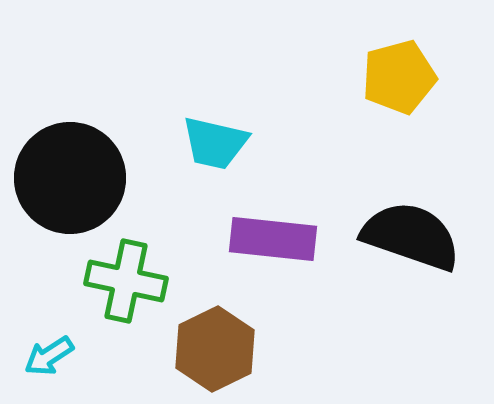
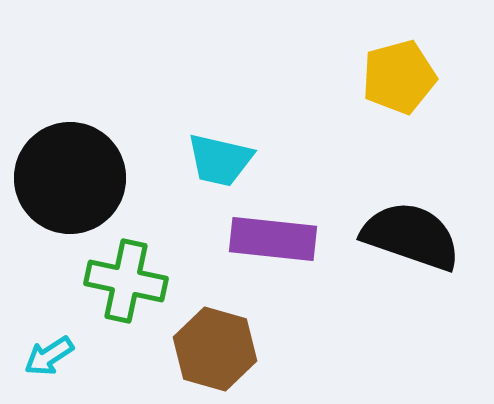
cyan trapezoid: moved 5 px right, 17 px down
brown hexagon: rotated 18 degrees counterclockwise
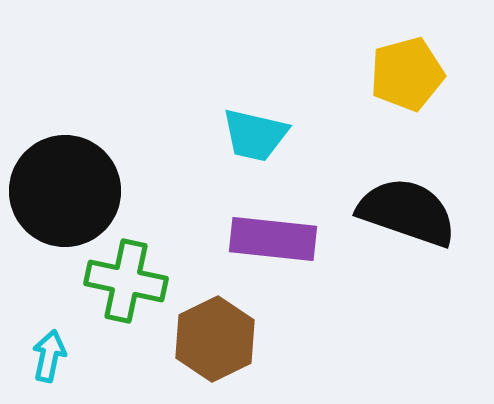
yellow pentagon: moved 8 px right, 3 px up
cyan trapezoid: moved 35 px right, 25 px up
black circle: moved 5 px left, 13 px down
black semicircle: moved 4 px left, 24 px up
brown hexagon: moved 10 px up; rotated 18 degrees clockwise
cyan arrow: rotated 135 degrees clockwise
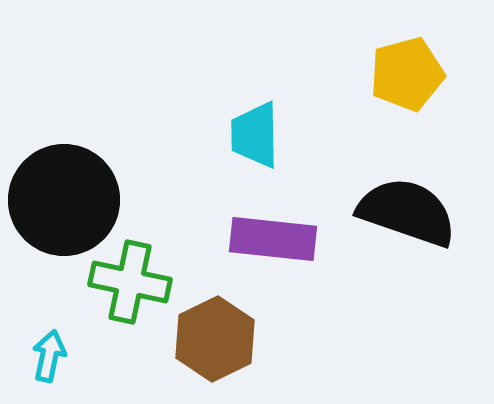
cyan trapezoid: rotated 76 degrees clockwise
black circle: moved 1 px left, 9 px down
green cross: moved 4 px right, 1 px down
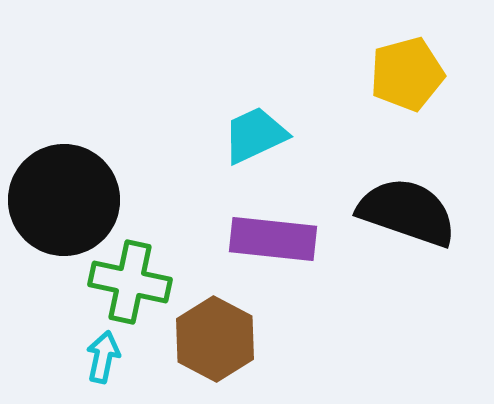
cyan trapezoid: rotated 66 degrees clockwise
brown hexagon: rotated 6 degrees counterclockwise
cyan arrow: moved 54 px right, 1 px down
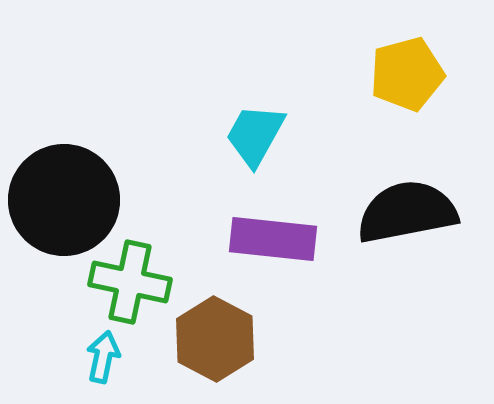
cyan trapezoid: rotated 36 degrees counterclockwise
black semicircle: rotated 30 degrees counterclockwise
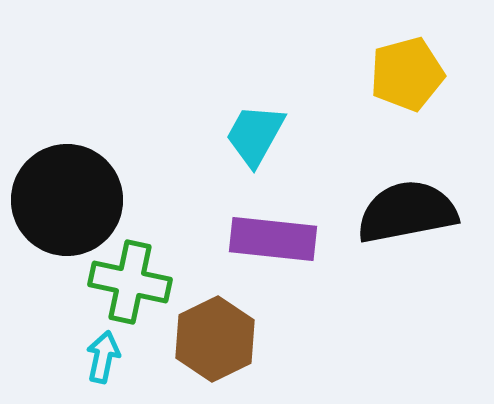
black circle: moved 3 px right
brown hexagon: rotated 6 degrees clockwise
